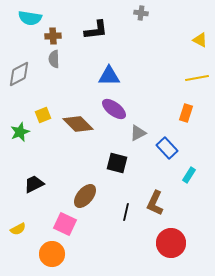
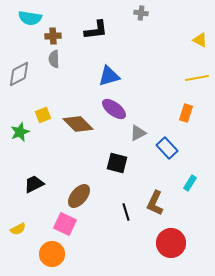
blue triangle: rotated 15 degrees counterclockwise
cyan rectangle: moved 1 px right, 8 px down
brown ellipse: moved 6 px left
black line: rotated 30 degrees counterclockwise
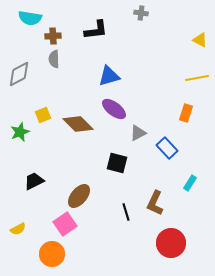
black trapezoid: moved 3 px up
pink square: rotated 30 degrees clockwise
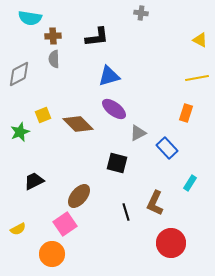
black L-shape: moved 1 px right, 7 px down
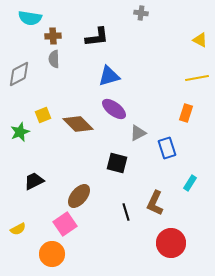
blue rectangle: rotated 25 degrees clockwise
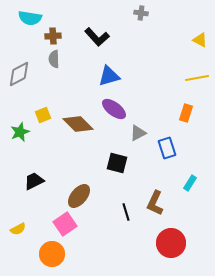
black L-shape: rotated 55 degrees clockwise
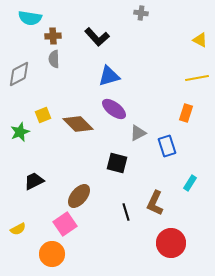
blue rectangle: moved 2 px up
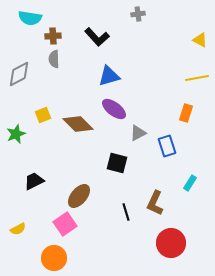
gray cross: moved 3 px left, 1 px down; rotated 16 degrees counterclockwise
green star: moved 4 px left, 2 px down
orange circle: moved 2 px right, 4 px down
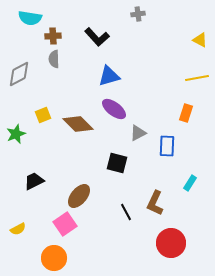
blue rectangle: rotated 20 degrees clockwise
black line: rotated 12 degrees counterclockwise
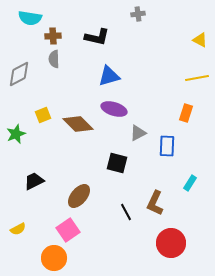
black L-shape: rotated 35 degrees counterclockwise
purple ellipse: rotated 20 degrees counterclockwise
pink square: moved 3 px right, 6 px down
